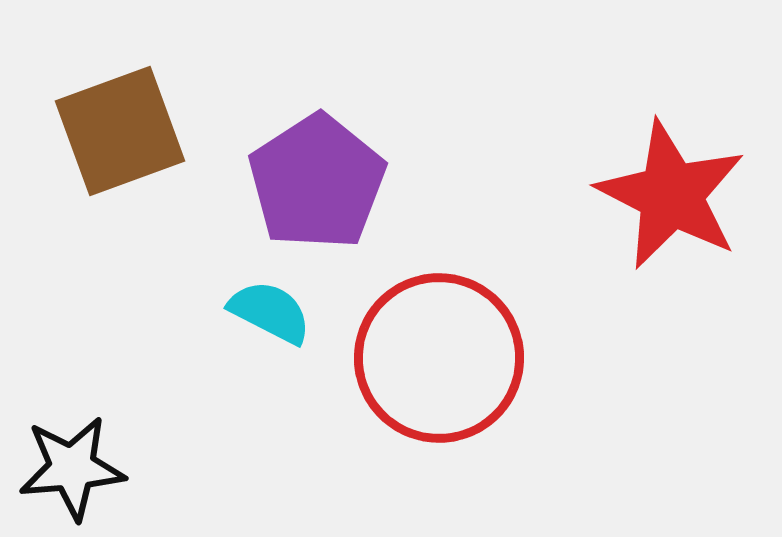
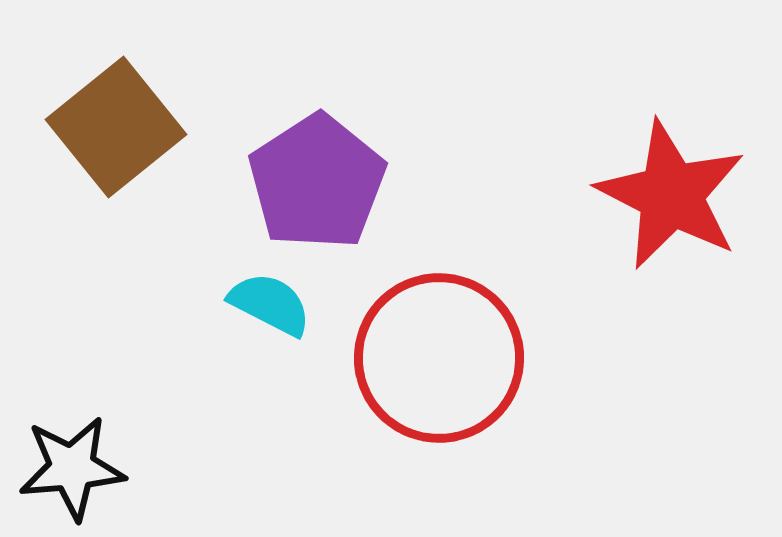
brown square: moved 4 px left, 4 px up; rotated 19 degrees counterclockwise
cyan semicircle: moved 8 px up
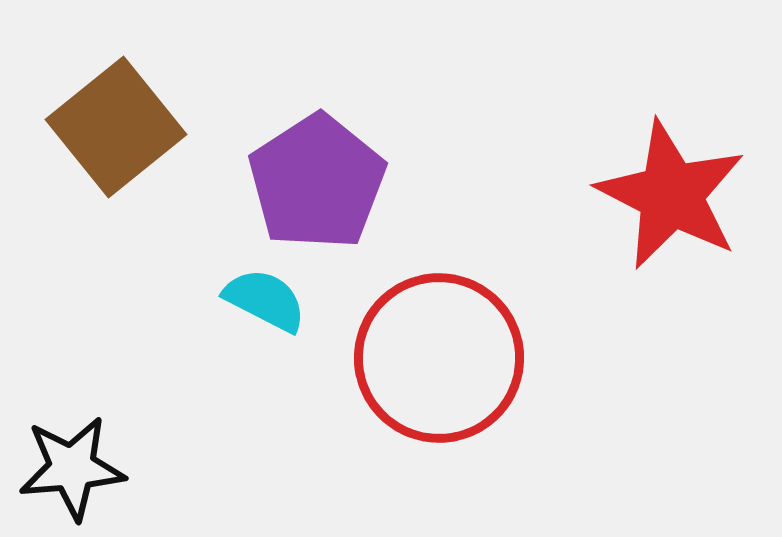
cyan semicircle: moved 5 px left, 4 px up
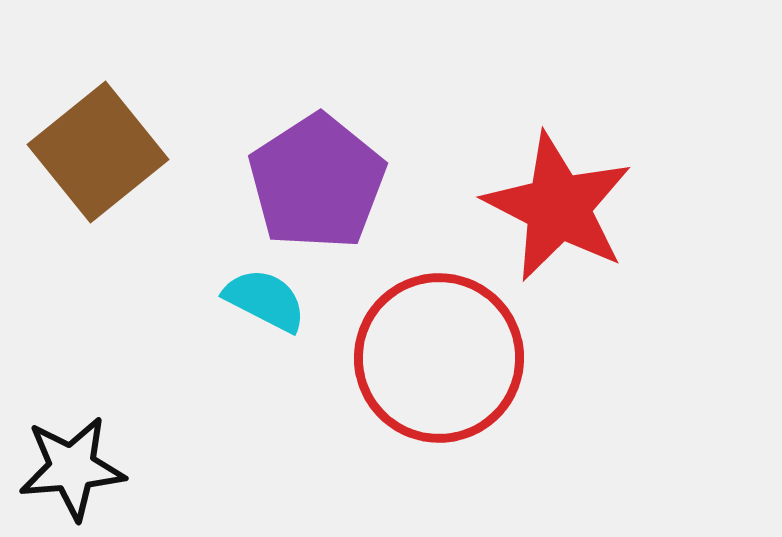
brown square: moved 18 px left, 25 px down
red star: moved 113 px left, 12 px down
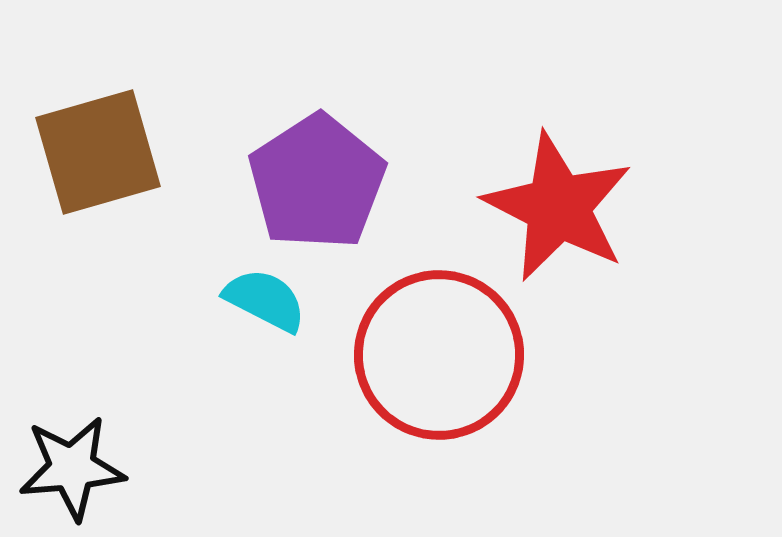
brown square: rotated 23 degrees clockwise
red circle: moved 3 px up
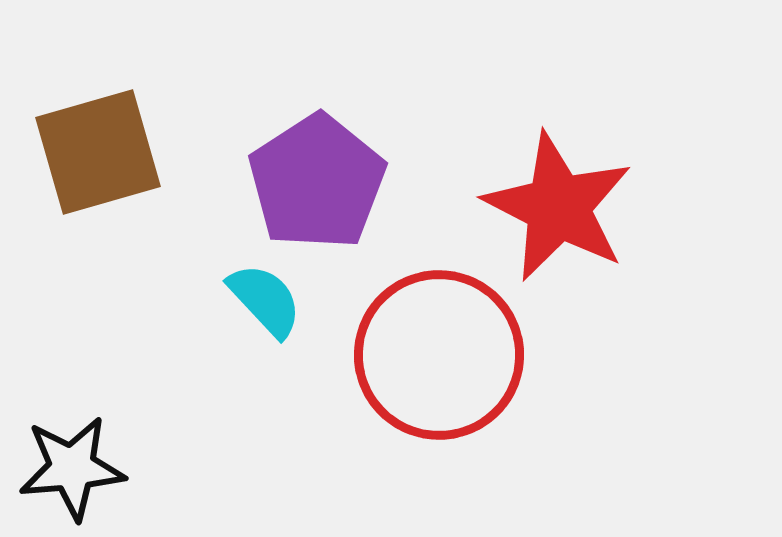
cyan semicircle: rotated 20 degrees clockwise
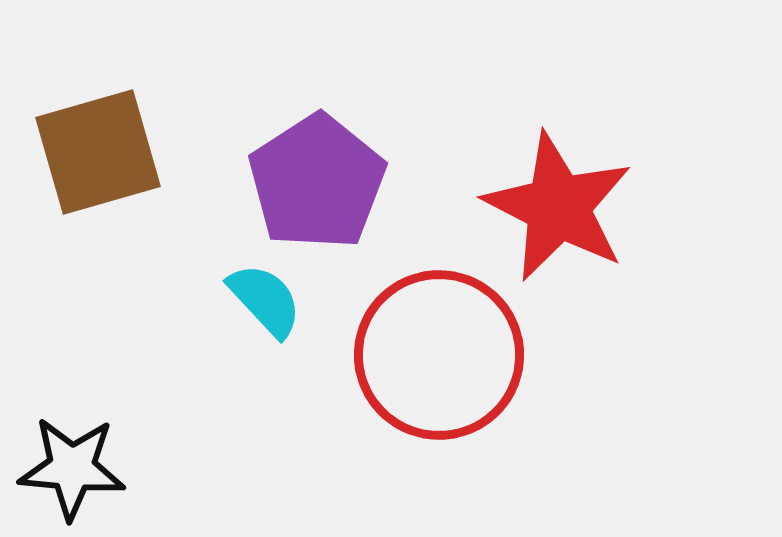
black star: rotated 10 degrees clockwise
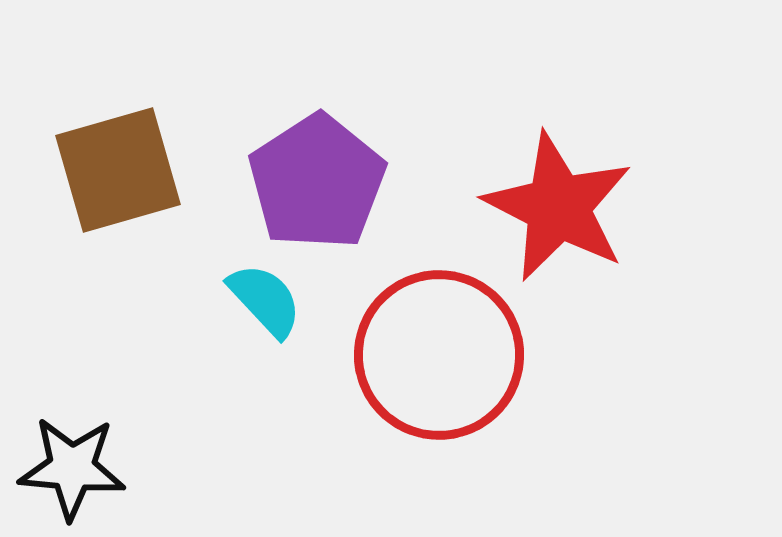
brown square: moved 20 px right, 18 px down
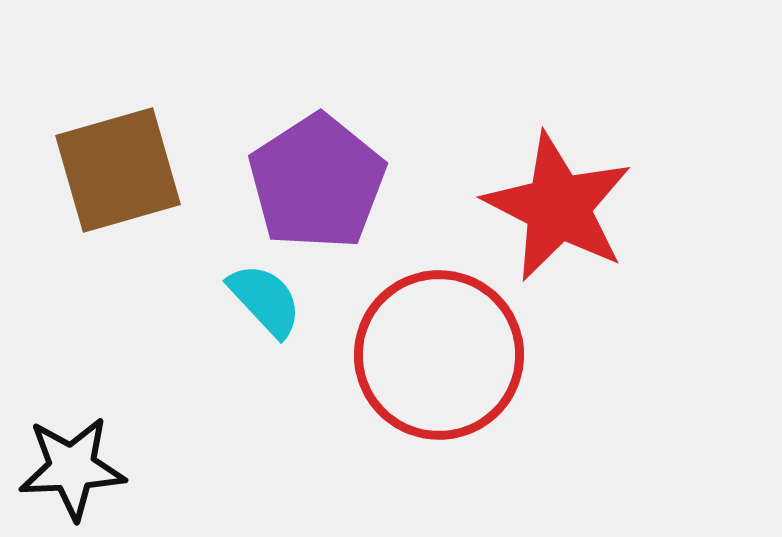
black star: rotated 8 degrees counterclockwise
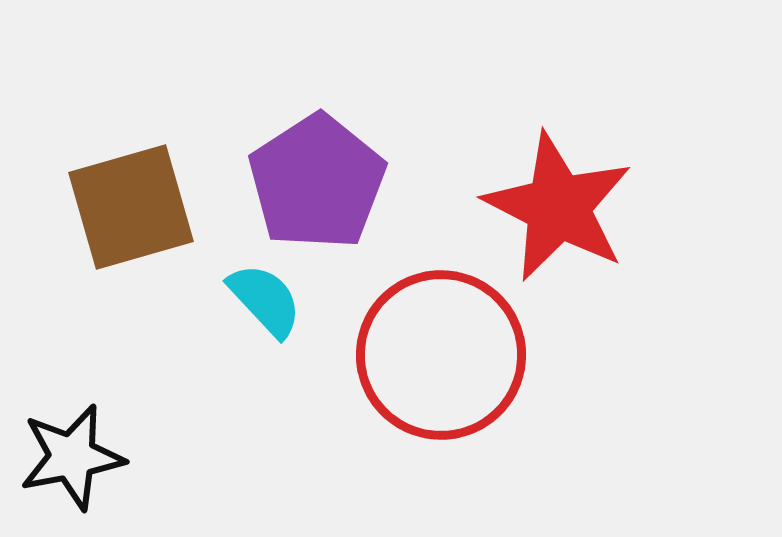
brown square: moved 13 px right, 37 px down
red circle: moved 2 px right
black star: moved 11 px up; rotated 8 degrees counterclockwise
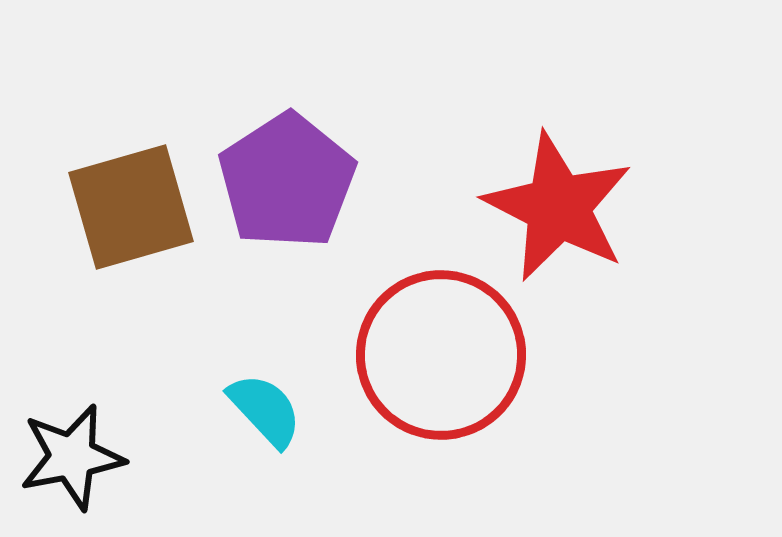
purple pentagon: moved 30 px left, 1 px up
cyan semicircle: moved 110 px down
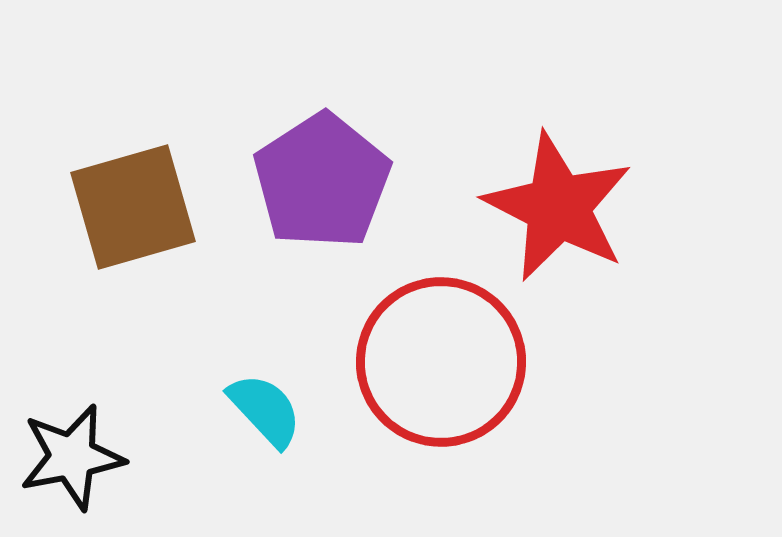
purple pentagon: moved 35 px right
brown square: moved 2 px right
red circle: moved 7 px down
